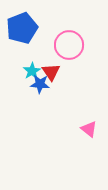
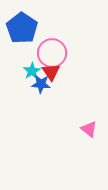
blue pentagon: rotated 16 degrees counterclockwise
pink circle: moved 17 px left, 8 px down
blue star: moved 1 px right
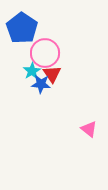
pink circle: moved 7 px left
red triangle: moved 1 px right, 2 px down
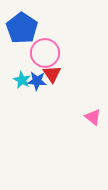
cyan star: moved 10 px left, 9 px down; rotated 12 degrees counterclockwise
blue star: moved 4 px left, 3 px up
pink triangle: moved 4 px right, 12 px up
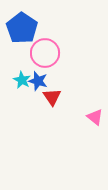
red triangle: moved 23 px down
blue star: moved 1 px right; rotated 12 degrees clockwise
pink triangle: moved 2 px right
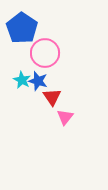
pink triangle: moved 30 px left; rotated 30 degrees clockwise
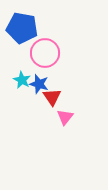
blue pentagon: rotated 24 degrees counterclockwise
blue star: moved 1 px right, 3 px down
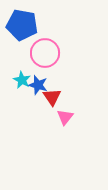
blue pentagon: moved 3 px up
blue star: moved 1 px left, 1 px down
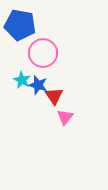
blue pentagon: moved 2 px left
pink circle: moved 2 px left
red triangle: moved 2 px right, 1 px up
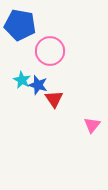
pink circle: moved 7 px right, 2 px up
red triangle: moved 3 px down
pink triangle: moved 27 px right, 8 px down
